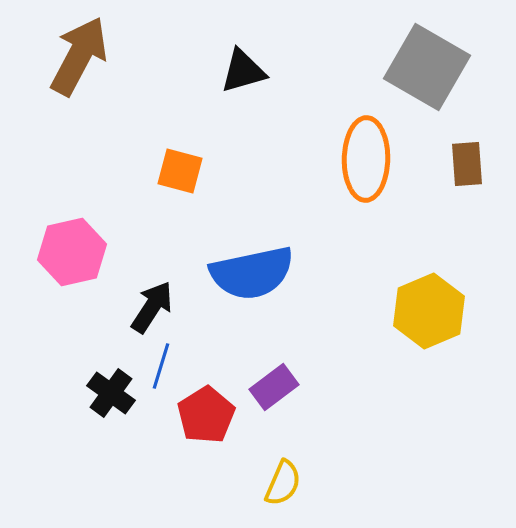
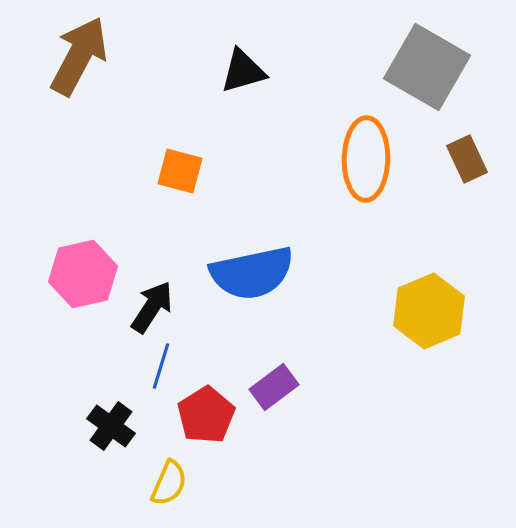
brown rectangle: moved 5 px up; rotated 21 degrees counterclockwise
pink hexagon: moved 11 px right, 22 px down
black cross: moved 33 px down
yellow semicircle: moved 114 px left
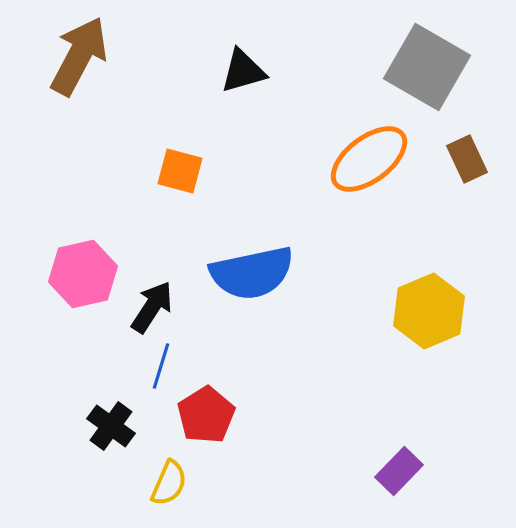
orange ellipse: moved 3 px right; rotated 52 degrees clockwise
purple rectangle: moved 125 px right, 84 px down; rotated 9 degrees counterclockwise
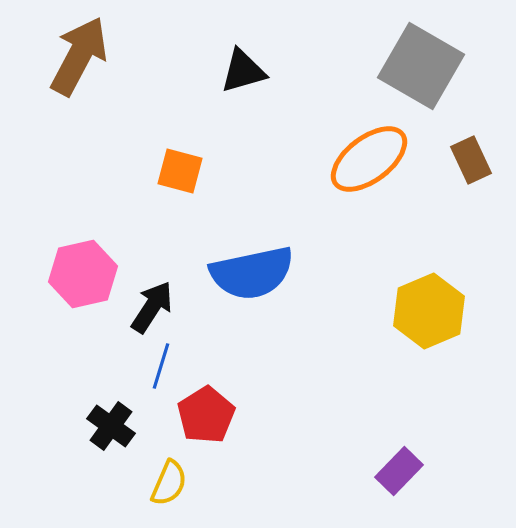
gray square: moved 6 px left, 1 px up
brown rectangle: moved 4 px right, 1 px down
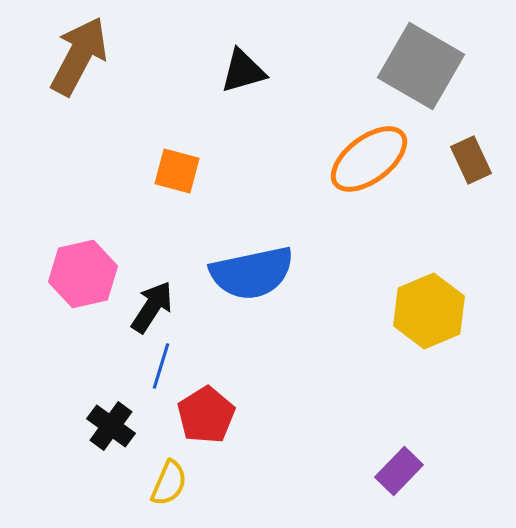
orange square: moved 3 px left
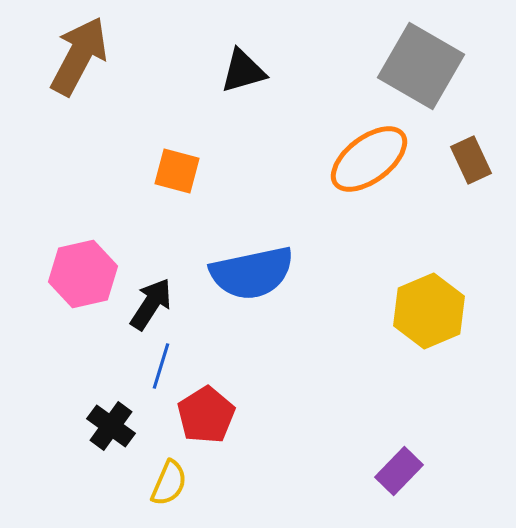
black arrow: moved 1 px left, 3 px up
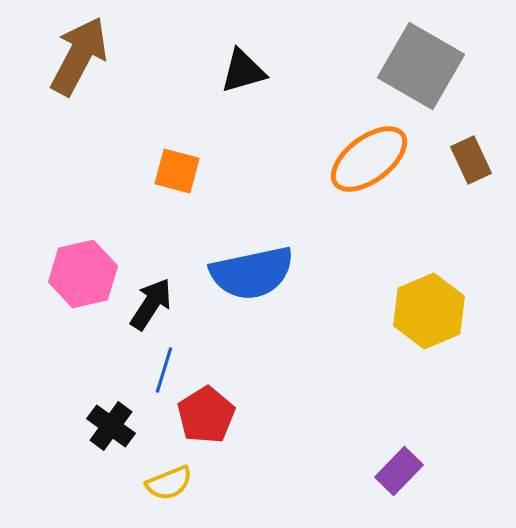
blue line: moved 3 px right, 4 px down
yellow semicircle: rotated 45 degrees clockwise
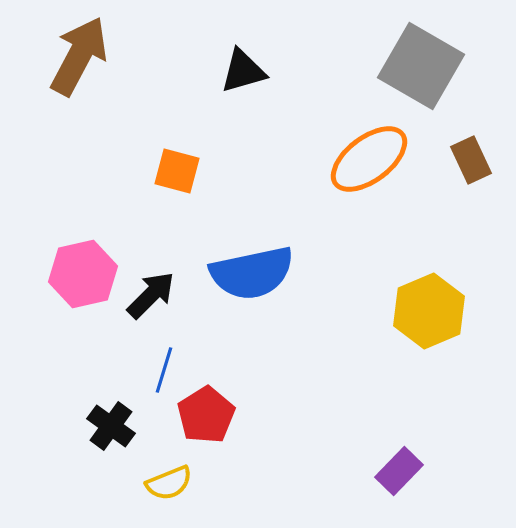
black arrow: moved 9 px up; rotated 12 degrees clockwise
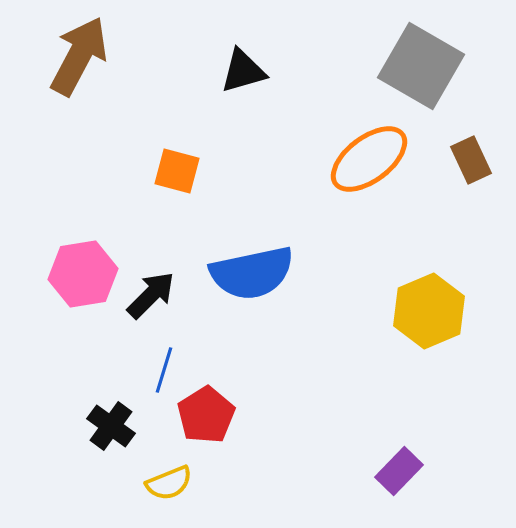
pink hexagon: rotated 4 degrees clockwise
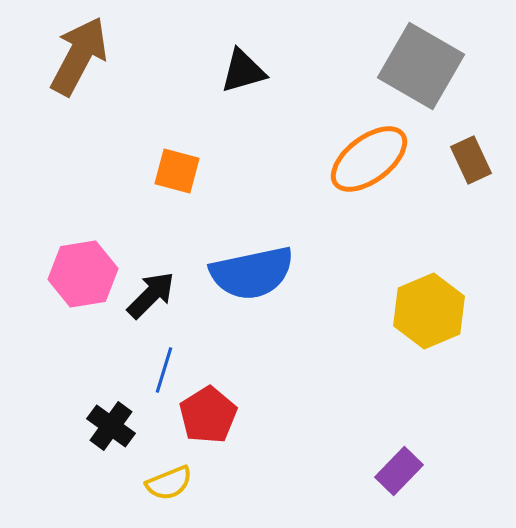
red pentagon: moved 2 px right
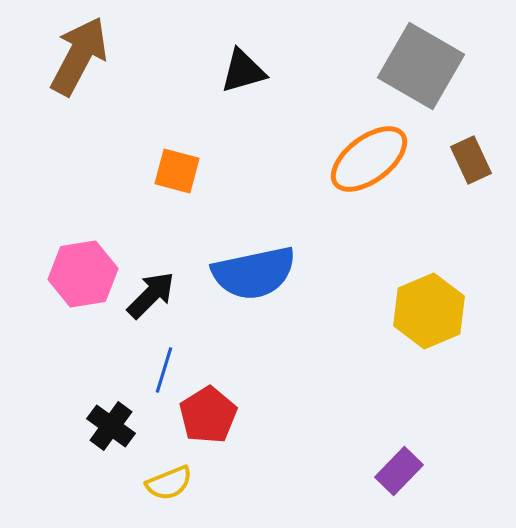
blue semicircle: moved 2 px right
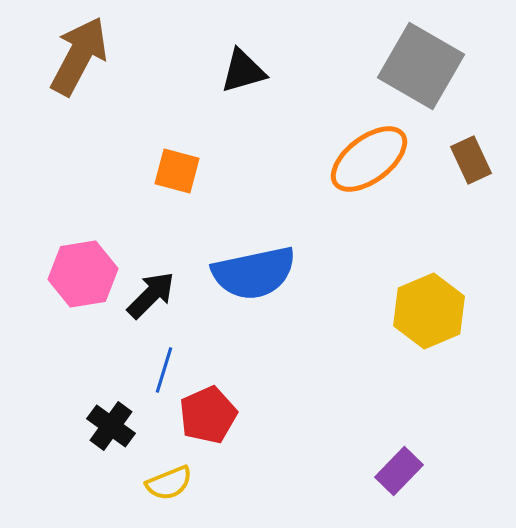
red pentagon: rotated 8 degrees clockwise
